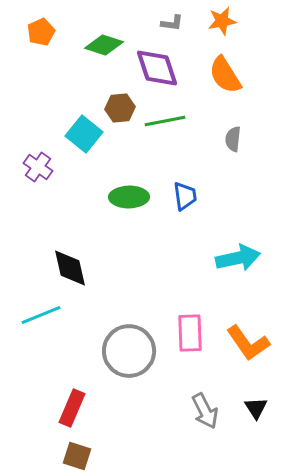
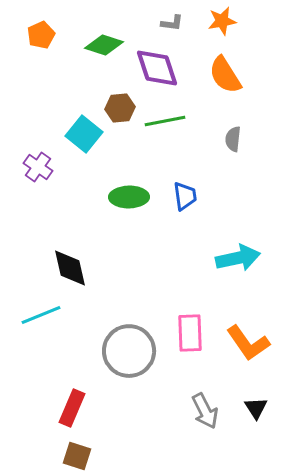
orange pentagon: moved 3 px down
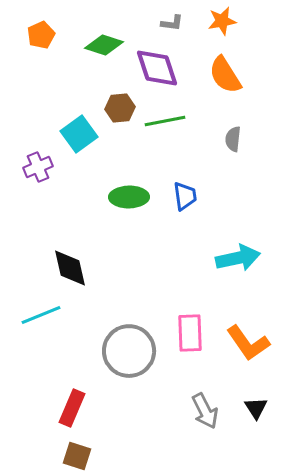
cyan square: moved 5 px left; rotated 15 degrees clockwise
purple cross: rotated 32 degrees clockwise
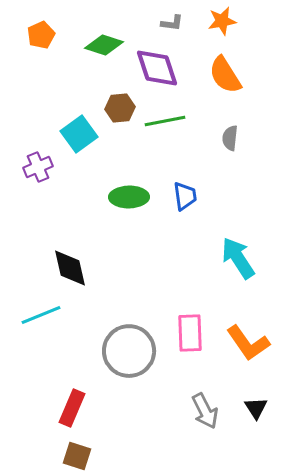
gray semicircle: moved 3 px left, 1 px up
cyan arrow: rotated 111 degrees counterclockwise
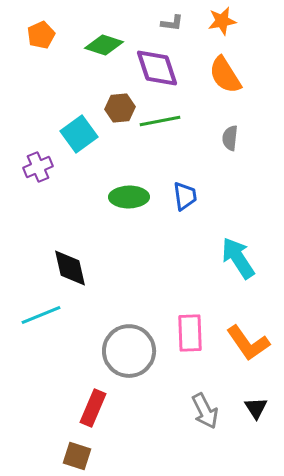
green line: moved 5 px left
red rectangle: moved 21 px right
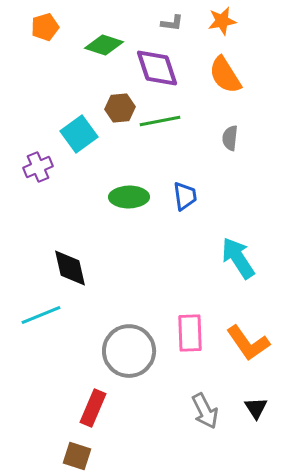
orange pentagon: moved 4 px right, 8 px up; rotated 8 degrees clockwise
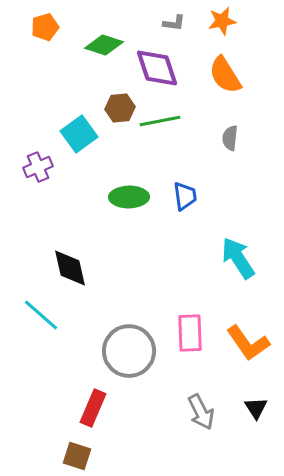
gray L-shape: moved 2 px right
cyan line: rotated 63 degrees clockwise
gray arrow: moved 4 px left, 1 px down
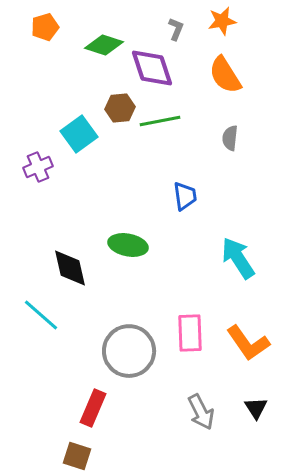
gray L-shape: moved 2 px right, 6 px down; rotated 75 degrees counterclockwise
purple diamond: moved 5 px left
green ellipse: moved 1 px left, 48 px down; rotated 12 degrees clockwise
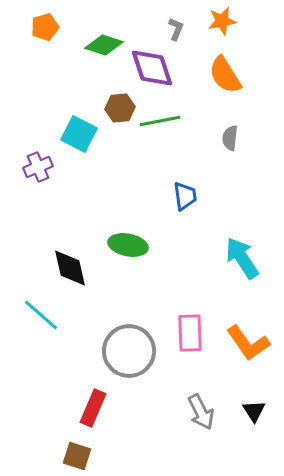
cyan square: rotated 27 degrees counterclockwise
cyan arrow: moved 4 px right
black triangle: moved 2 px left, 3 px down
